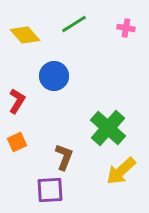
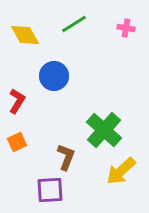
yellow diamond: rotated 12 degrees clockwise
green cross: moved 4 px left, 2 px down
brown L-shape: moved 2 px right
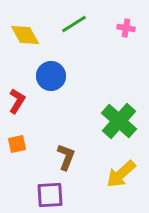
blue circle: moved 3 px left
green cross: moved 15 px right, 9 px up
orange square: moved 2 px down; rotated 12 degrees clockwise
yellow arrow: moved 3 px down
purple square: moved 5 px down
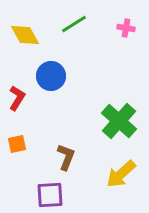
red L-shape: moved 3 px up
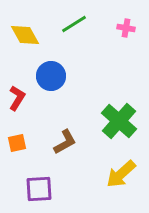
orange square: moved 1 px up
brown L-shape: moved 1 px left, 15 px up; rotated 40 degrees clockwise
purple square: moved 11 px left, 6 px up
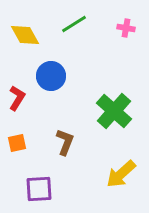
green cross: moved 5 px left, 10 px up
brown L-shape: rotated 40 degrees counterclockwise
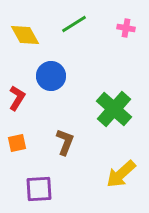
green cross: moved 2 px up
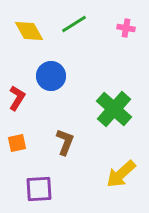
yellow diamond: moved 4 px right, 4 px up
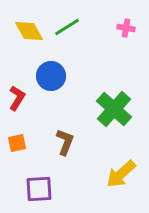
green line: moved 7 px left, 3 px down
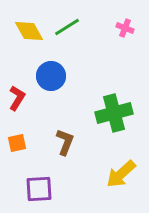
pink cross: moved 1 px left; rotated 12 degrees clockwise
green cross: moved 4 px down; rotated 33 degrees clockwise
